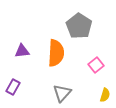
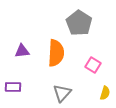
gray pentagon: moved 3 px up
pink square: moved 3 px left; rotated 21 degrees counterclockwise
purple rectangle: rotated 63 degrees clockwise
yellow semicircle: moved 2 px up
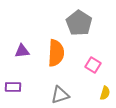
gray triangle: moved 2 px left, 2 px down; rotated 30 degrees clockwise
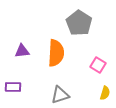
pink square: moved 5 px right
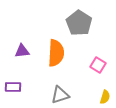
yellow semicircle: moved 4 px down
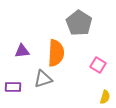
gray triangle: moved 17 px left, 16 px up
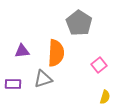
pink square: moved 1 px right; rotated 21 degrees clockwise
purple rectangle: moved 3 px up
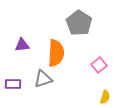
purple triangle: moved 6 px up
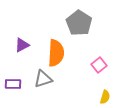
purple triangle: rotated 21 degrees counterclockwise
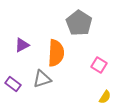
pink square: rotated 21 degrees counterclockwise
gray triangle: moved 1 px left
purple rectangle: rotated 35 degrees clockwise
yellow semicircle: rotated 16 degrees clockwise
